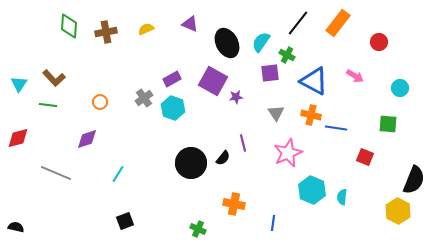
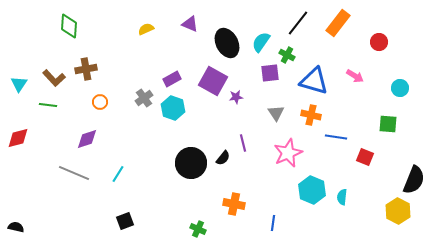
brown cross at (106, 32): moved 20 px left, 37 px down
blue triangle at (314, 81): rotated 12 degrees counterclockwise
blue line at (336, 128): moved 9 px down
gray line at (56, 173): moved 18 px right
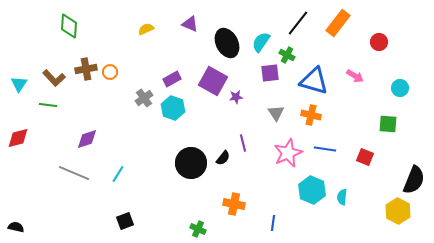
orange circle at (100, 102): moved 10 px right, 30 px up
blue line at (336, 137): moved 11 px left, 12 px down
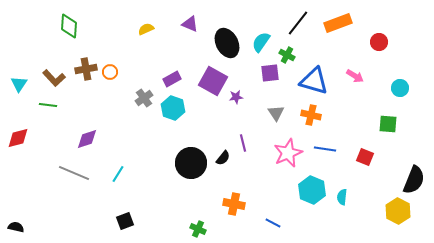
orange rectangle at (338, 23): rotated 32 degrees clockwise
blue line at (273, 223): rotated 70 degrees counterclockwise
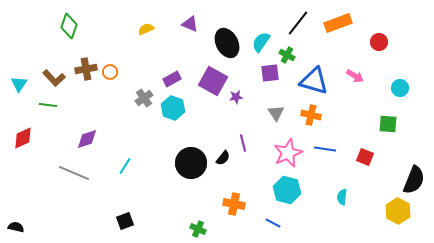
green diamond at (69, 26): rotated 15 degrees clockwise
red diamond at (18, 138): moved 5 px right; rotated 10 degrees counterclockwise
cyan line at (118, 174): moved 7 px right, 8 px up
cyan hexagon at (312, 190): moved 25 px left; rotated 8 degrees counterclockwise
